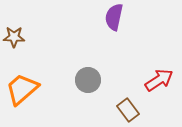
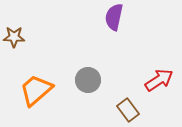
orange trapezoid: moved 14 px right, 1 px down
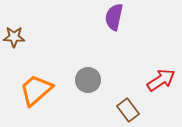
red arrow: moved 2 px right
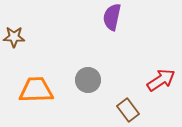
purple semicircle: moved 2 px left
orange trapezoid: rotated 39 degrees clockwise
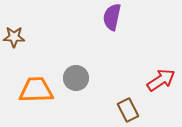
gray circle: moved 12 px left, 2 px up
brown rectangle: rotated 10 degrees clockwise
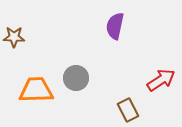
purple semicircle: moved 3 px right, 9 px down
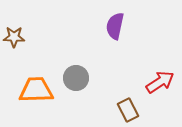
red arrow: moved 1 px left, 2 px down
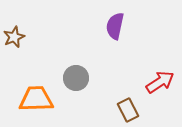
brown star: rotated 25 degrees counterclockwise
orange trapezoid: moved 9 px down
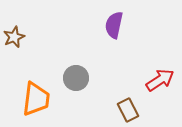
purple semicircle: moved 1 px left, 1 px up
red arrow: moved 2 px up
orange trapezoid: rotated 99 degrees clockwise
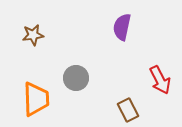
purple semicircle: moved 8 px right, 2 px down
brown star: moved 19 px right, 2 px up; rotated 15 degrees clockwise
red arrow: rotated 96 degrees clockwise
orange trapezoid: rotated 9 degrees counterclockwise
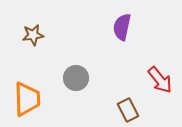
red arrow: rotated 12 degrees counterclockwise
orange trapezoid: moved 9 px left
